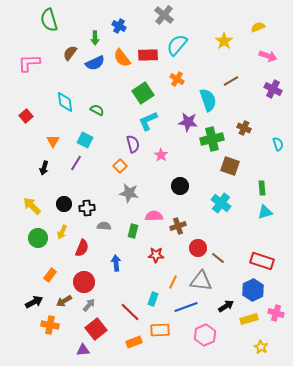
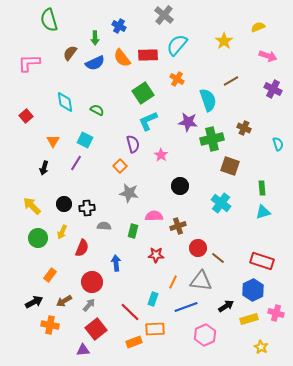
cyan triangle at (265, 212): moved 2 px left
red circle at (84, 282): moved 8 px right
orange rectangle at (160, 330): moved 5 px left, 1 px up
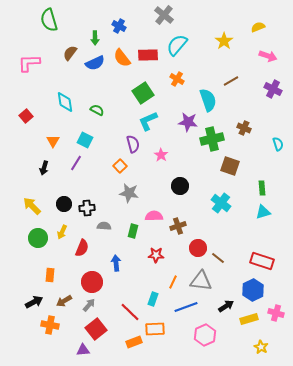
orange rectangle at (50, 275): rotated 32 degrees counterclockwise
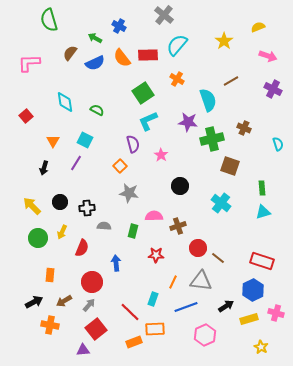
green arrow at (95, 38): rotated 120 degrees clockwise
black circle at (64, 204): moved 4 px left, 2 px up
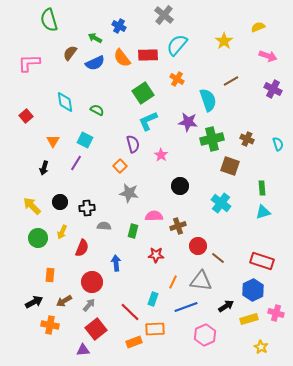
brown cross at (244, 128): moved 3 px right, 11 px down
red circle at (198, 248): moved 2 px up
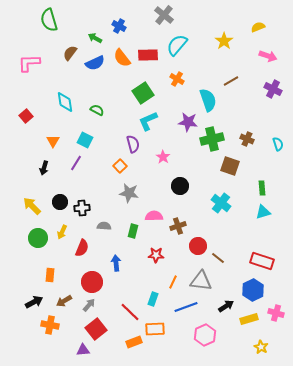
pink star at (161, 155): moved 2 px right, 2 px down
black cross at (87, 208): moved 5 px left
